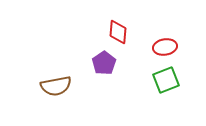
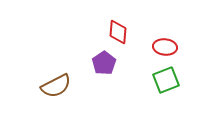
red ellipse: rotated 15 degrees clockwise
brown semicircle: rotated 16 degrees counterclockwise
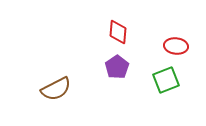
red ellipse: moved 11 px right, 1 px up
purple pentagon: moved 13 px right, 4 px down
brown semicircle: moved 3 px down
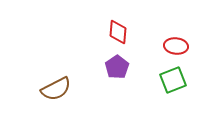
green square: moved 7 px right
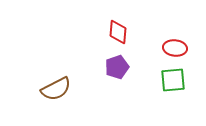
red ellipse: moved 1 px left, 2 px down
purple pentagon: rotated 15 degrees clockwise
green square: rotated 16 degrees clockwise
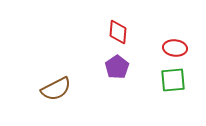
purple pentagon: rotated 15 degrees counterclockwise
